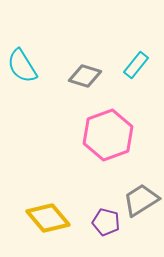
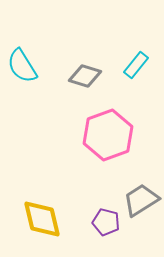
yellow diamond: moved 6 px left, 1 px down; rotated 27 degrees clockwise
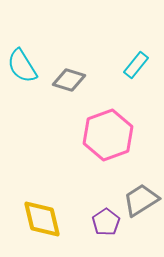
gray diamond: moved 16 px left, 4 px down
purple pentagon: rotated 24 degrees clockwise
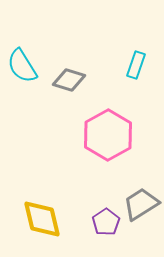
cyan rectangle: rotated 20 degrees counterclockwise
pink hexagon: rotated 9 degrees counterclockwise
gray trapezoid: moved 4 px down
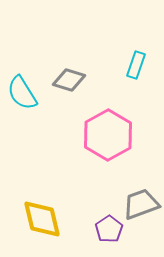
cyan semicircle: moved 27 px down
gray trapezoid: rotated 12 degrees clockwise
purple pentagon: moved 3 px right, 7 px down
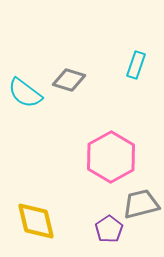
cyan semicircle: moved 3 px right; rotated 21 degrees counterclockwise
pink hexagon: moved 3 px right, 22 px down
gray trapezoid: rotated 6 degrees clockwise
yellow diamond: moved 6 px left, 2 px down
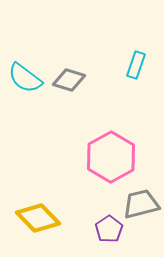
cyan semicircle: moved 15 px up
yellow diamond: moved 2 px right, 3 px up; rotated 30 degrees counterclockwise
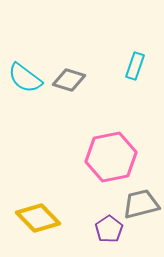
cyan rectangle: moved 1 px left, 1 px down
pink hexagon: rotated 18 degrees clockwise
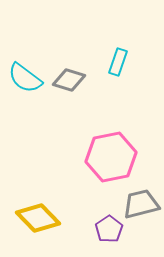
cyan rectangle: moved 17 px left, 4 px up
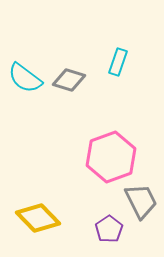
pink hexagon: rotated 9 degrees counterclockwise
gray trapezoid: moved 3 px up; rotated 78 degrees clockwise
